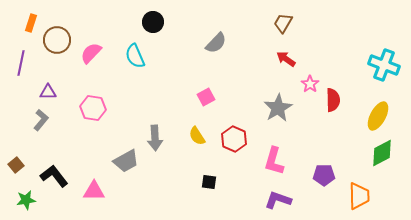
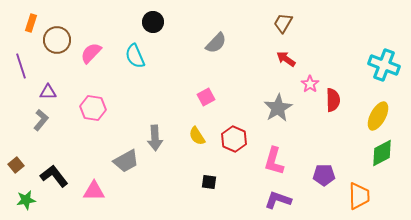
purple line: moved 3 px down; rotated 30 degrees counterclockwise
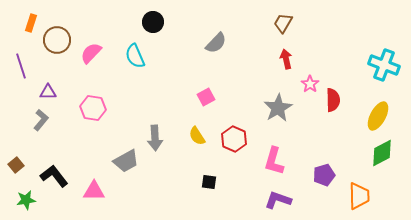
red arrow: rotated 42 degrees clockwise
purple pentagon: rotated 15 degrees counterclockwise
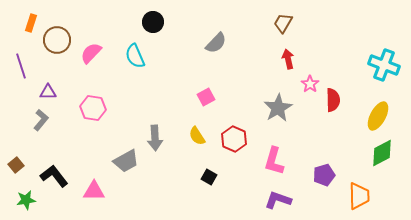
red arrow: moved 2 px right
black square: moved 5 px up; rotated 21 degrees clockwise
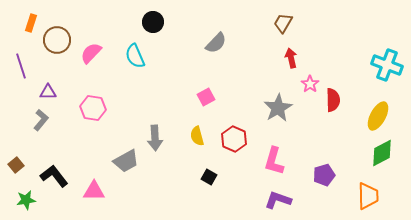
red arrow: moved 3 px right, 1 px up
cyan cross: moved 3 px right
yellow semicircle: rotated 18 degrees clockwise
orange trapezoid: moved 9 px right
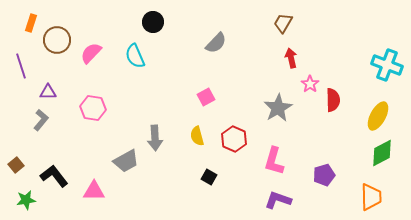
orange trapezoid: moved 3 px right, 1 px down
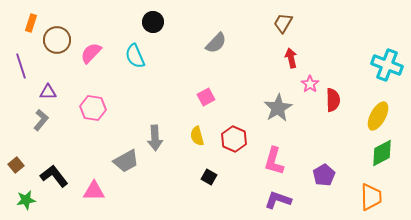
purple pentagon: rotated 15 degrees counterclockwise
